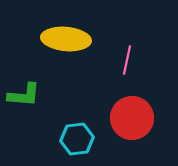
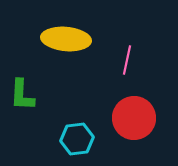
green L-shape: moved 2 px left; rotated 88 degrees clockwise
red circle: moved 2 px right
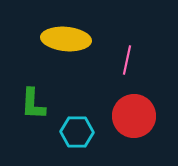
green L-shape: moved 11 px right, 9 px down
red circle: moved 2 px up
cyan hexagon: moved 7 px up; rotated 8 degrees clockwise
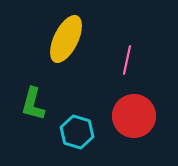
yellow ellipse: rotated 69 degrees counterclockwise
green L-shape: rotated 12 degrees clockwise
cyan hexagon: rotated 16 degrees clockwise
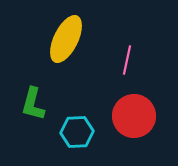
cyan hexagon: rotated 20 degrees counterclockwise
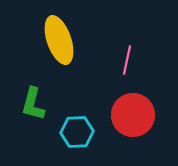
yellow ellipse: moved 7 px left, 1 px down; rotated 45 degrees counterclockwise
red circle: moved 1 px left, 1 px up
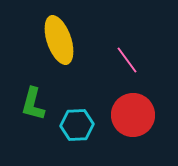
pink line: rotated 48 degrees counterclockwise
cyan hexagon: moved 7 px up
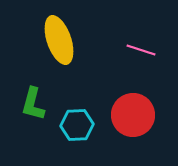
pink line: moved 14 px right, 10 px up; rotated 36 degrees counterclockwise
